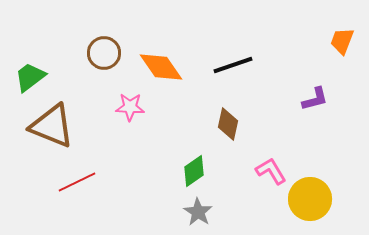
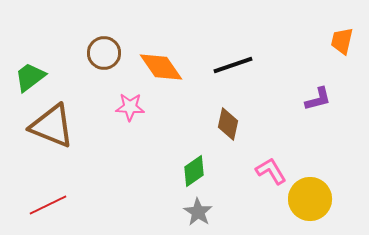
orange trapezoid: rotated 8 degrees counterclockwise
purple L-shape: moved 3 px right
red line: moved 29 px left, 23 px down
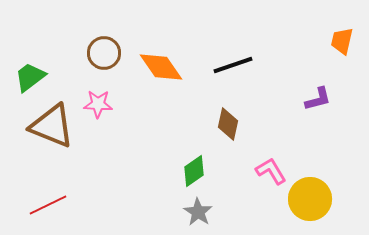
pink star: moved 32 px left, 3 px up
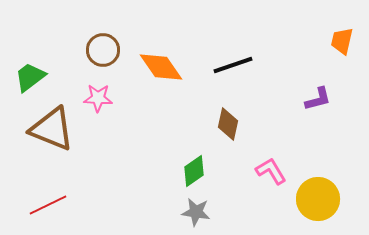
brown circle: moved 1 px left, 3 px up
pink star: moved 6 px up
brown triangle: moved 3 px down
yellow circle: moved 8 px right
gray star: moved 2 px left; rotated 24 degrees counterclockwise
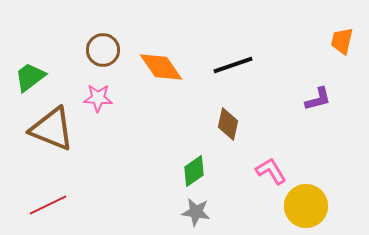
yellow circle: moved 12 px left, 7 px down
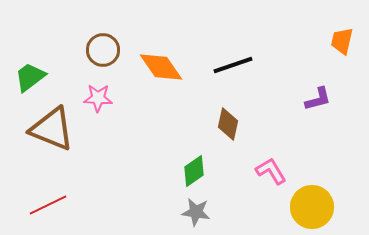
yellow circle: moved 6 px right, 1 px down
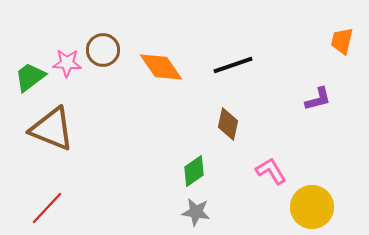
pink star: moved 31 px left, 35 px up
red line: moved 1 px left, 3 px down; rotated 21 degrees counterclockwise
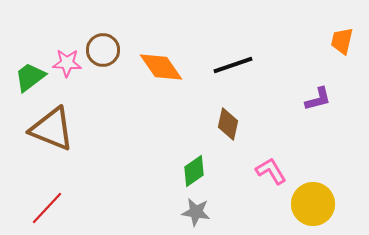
yellow circle: moved 1 px right, 3 px up
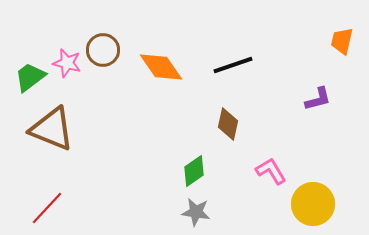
pink star: rotated 12 degrees clockwise
